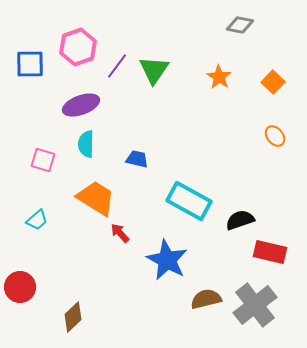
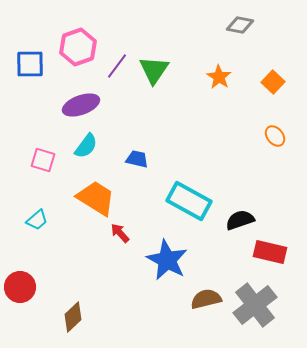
cyan semicircle: moved 2 px down; rotated 144 degrees counterclockwise
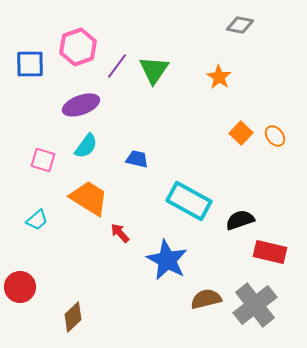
orange square: moved 32 px left, 51 px down
orange trapezoid: moved 7 px left
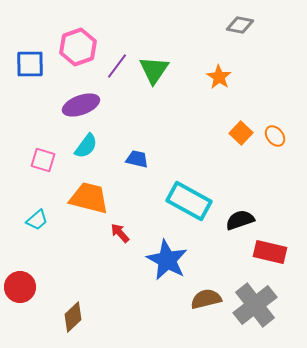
orange trapezoid: rotated 18 degrees counterclockwise
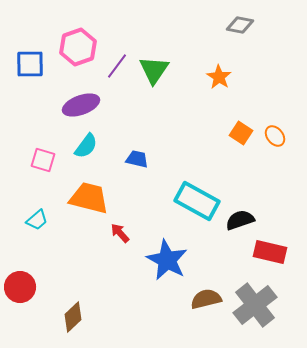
orange square: rotated 10 degrees counterclockwise
cyan rectangle: moved 8 px right
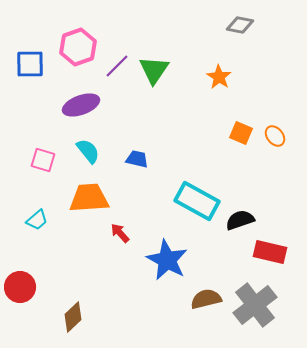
purple line: rotated 8 degrees clockwise
orange square: rotated 10 degrees counterclockwise
cyan semicircle: moved 2 px right, 5 px down; rotated 76 degrees counterclockwise
orange trapezoid: rotated 18 degrees counterclockwise
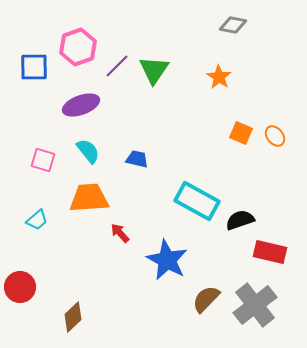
gray diamond: moved 7 px left
blue square: moved 4 px right, 3 px down
brown semicircle: rotated 32 degrees counterclockwise
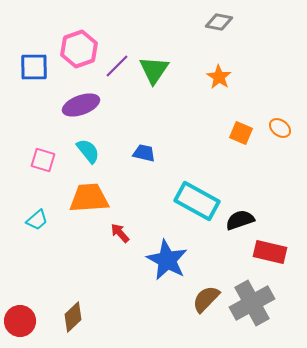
gray diamond: moved 14 px left, 3 px up
pink hexagon: moved 1 px right, 2 px down
orange ellipse: moved 5 px right, 8 px up; rotated 15 degrees counterclockwise
blue trapezoid: moved 7 px right, 6 px up
red circle: moved 34 px down
gray cross: moved 3 px left, 2 px up; rotated 9 degrees clockwise
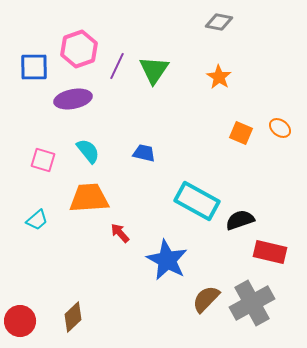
purple line: rotated 20 degrees counterclockwise
purple ellipse: moved 8 px left, 6 px up; rotated 9 degrees clockwise
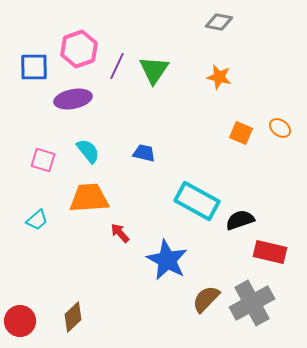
orange star: rotated 20 degrees counterclockwise
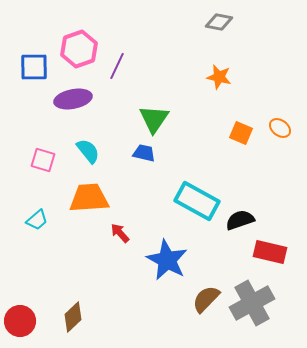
green triangle: moved 49 px down
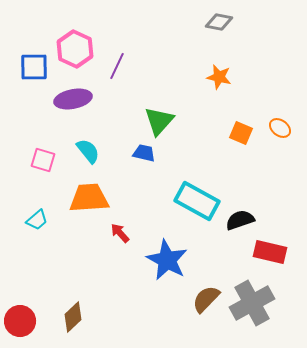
pink hexagon: moved 4 px left; rotated 15 degrees counterclockwise
green triangle: moved 5 px right, 2 px down; rotated 8 degrees clockwise
